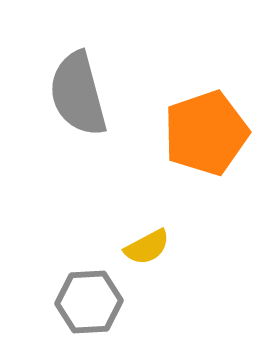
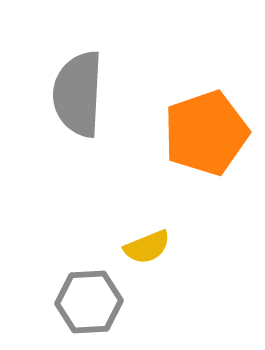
gray semicircle: rotated 18 degrees clockwise
yellow semicircle: rotated 6 degrees clockwise
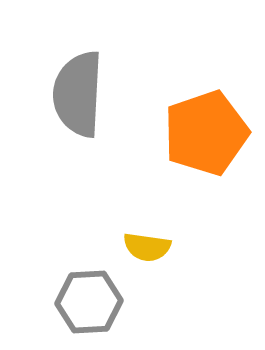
yellow semicircle: rotated 30 degrees clockwise
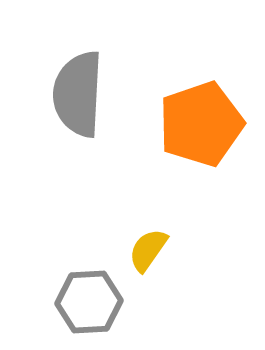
orange pentagon: moved 5 px left, 9 px up
yellow semicircle: moved 1 px right, 3 px down; rotated 117 degrees clockwise
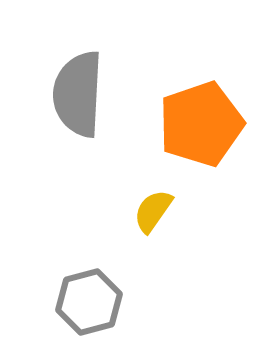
yellow semicircle: moved 5 px right, 39 px up
gray hexagon: rotated 12 degrees counterclockwise
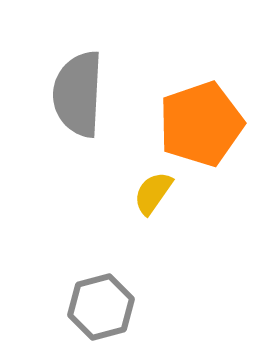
yellow semicircle: moved 18 px up
gray hexagon: moved 12 px right, 5 px down
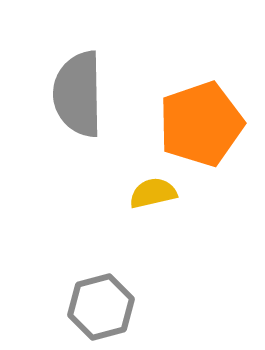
gray semicircle: rotated 4 degrees counterclockwise
yellow semicircle: rotated 42 degrees clockwise
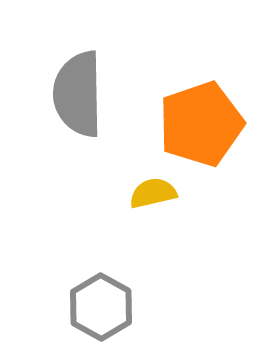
gray hexagon: rotated 16 degrees counterclockwise
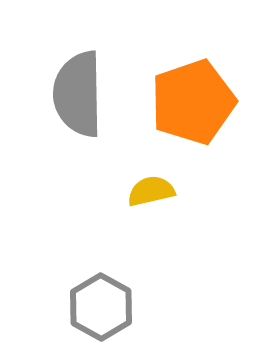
orange pentagon: moved 8 px left, 22 px up
yellow semicircle: moved 2 px left, 2 px up
